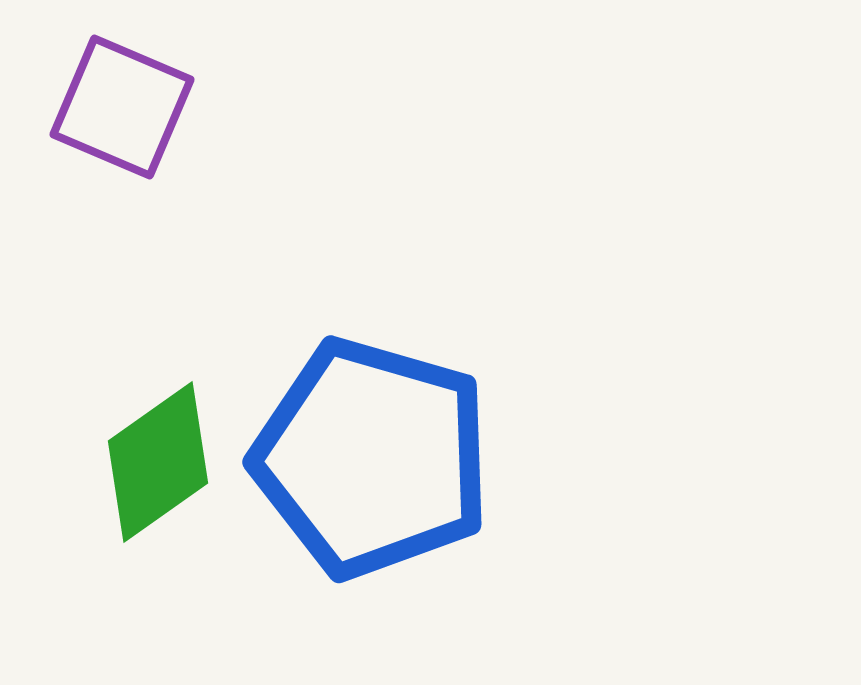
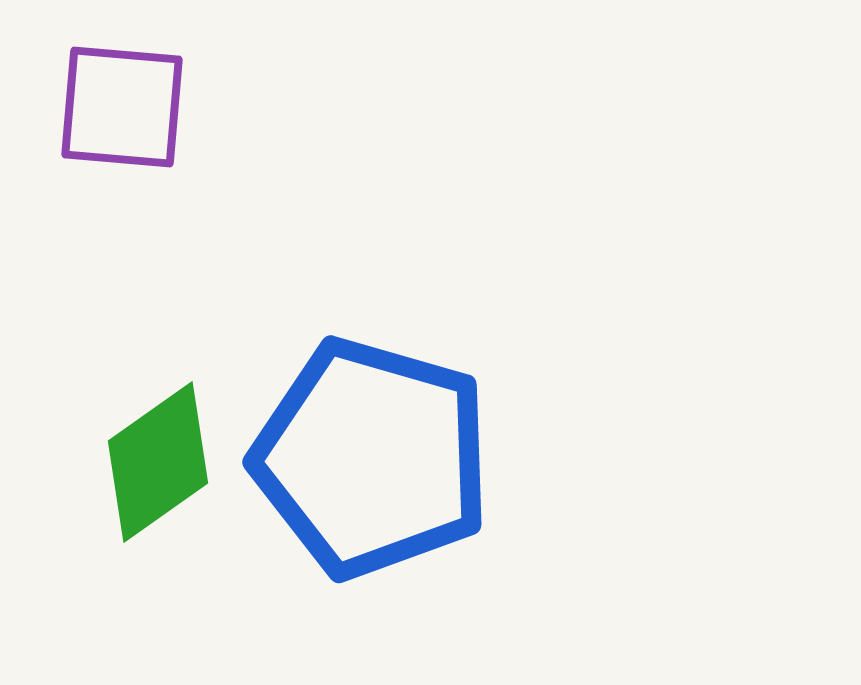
purple square: rotated 18 degrees counterclockwise
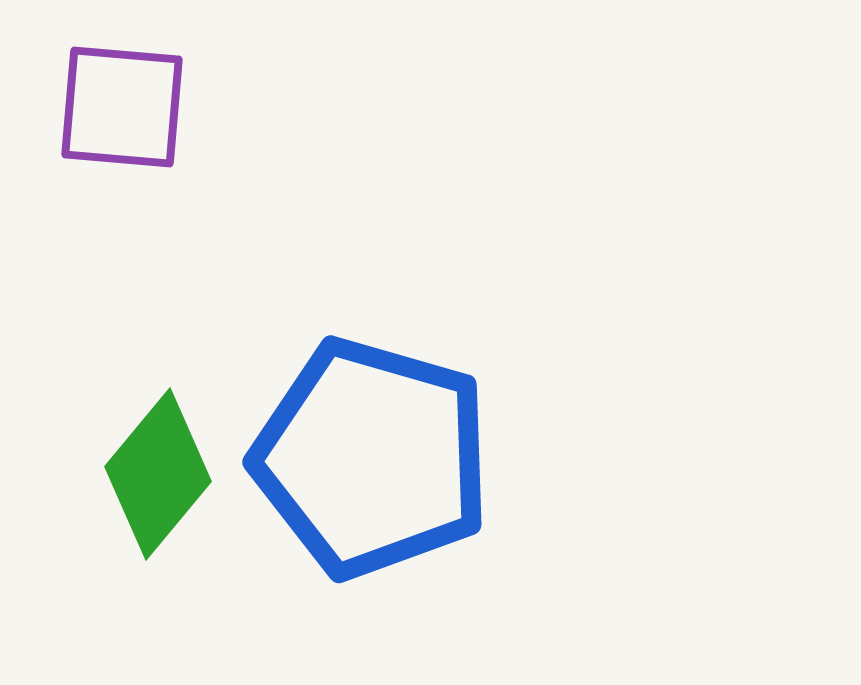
green diamond: moved 12 px down; rotated 15 degrees counterclockwise
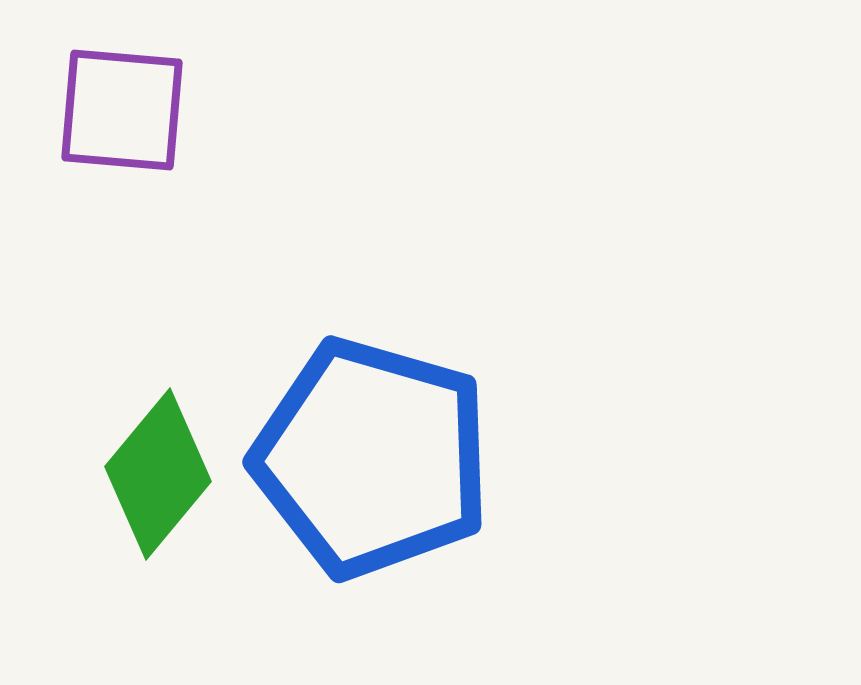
purple square: moved 3 px down
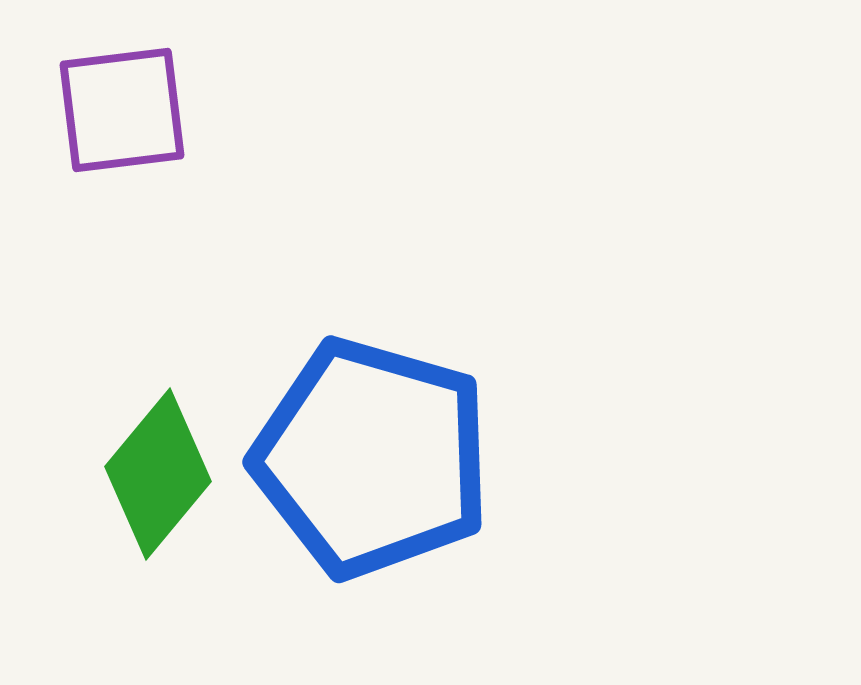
purple square: rotated 12 degrees counterclockwise
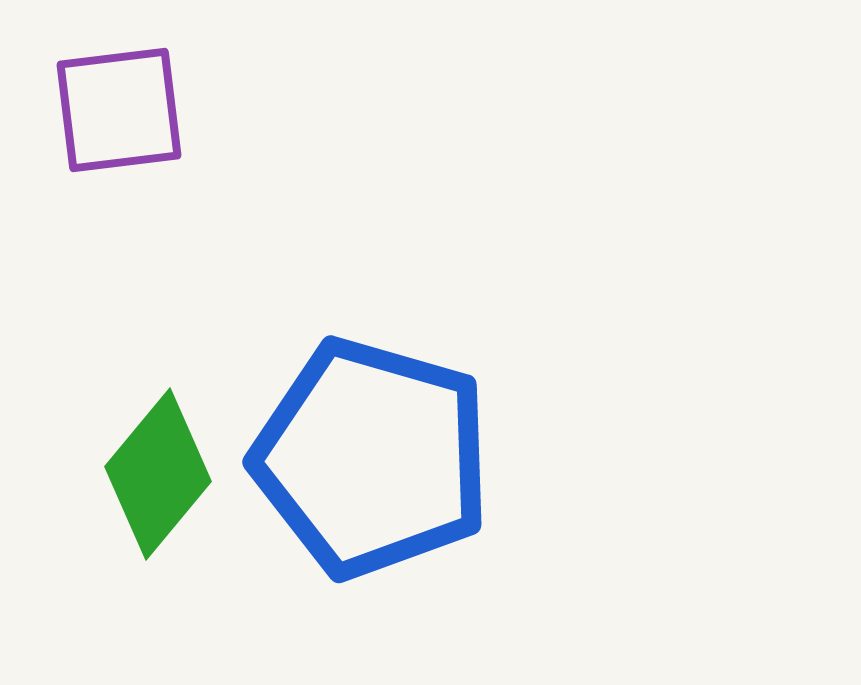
purple square: moved 3 px left
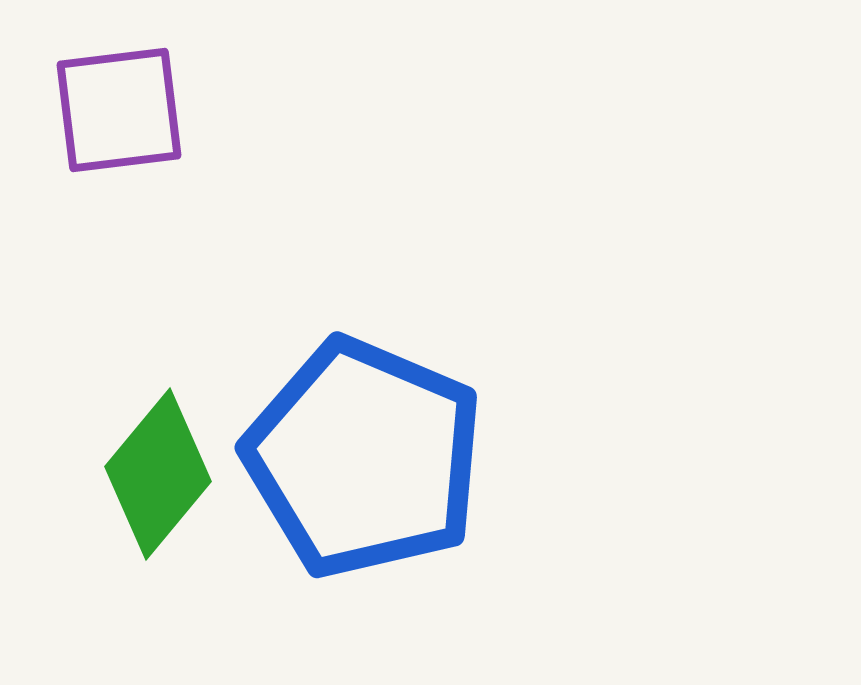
blue pentagon: moved 8 px left; rotated 7 degrees clockwise
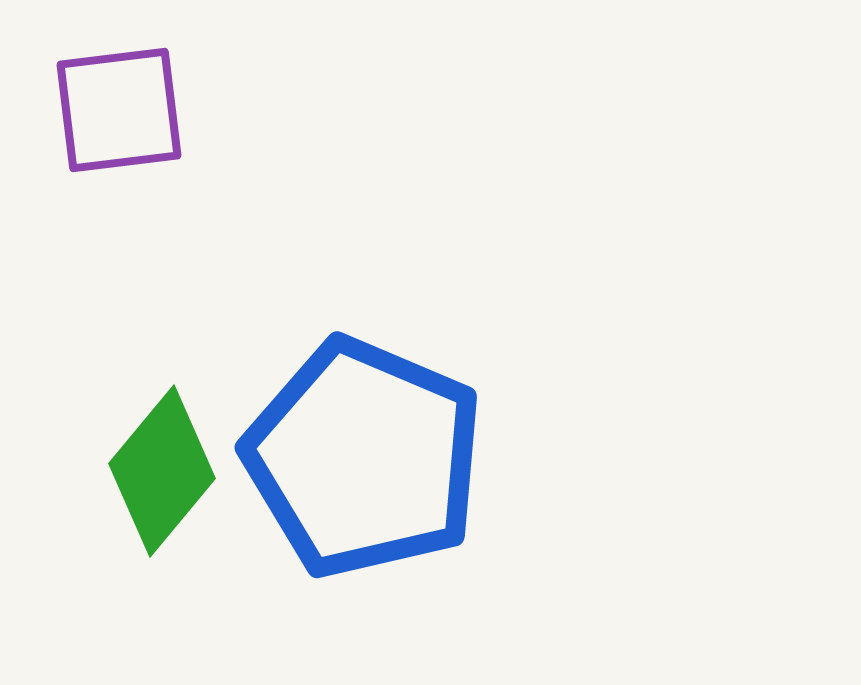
green diamond: moved 4 px right, 3 px up
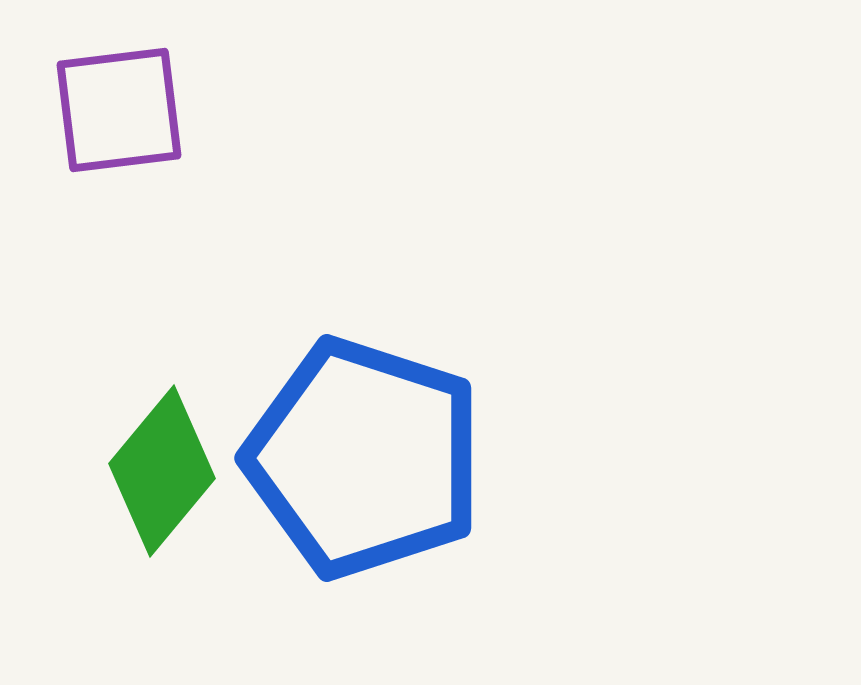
blue pentagon: rotated 5 degrees counterclockwise
